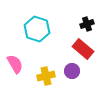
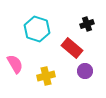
red rectangle: moved 11 px left, 1 px up
purple circle: moved 13 px right
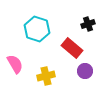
black cross: moved 1 px right
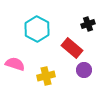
cyan hexagon: rotated 10 degrees clockwise
pink semicircle: rotated 42 degrees counterclockwise
purple circle: moved 1 px left, 1 px up
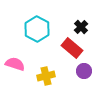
black cross: moved 7 px left, 3 px down; rotated 24 degrees counterclockwise
purple circle: moved 1 px down
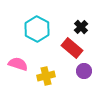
pink semicircle: moved 3 px right
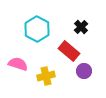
red rectangle: moved 3 px left, 3 px down
